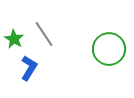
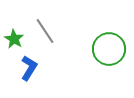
gray line: moved 1 px right, 3 px up
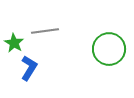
gray line: rotated 64 degrees counterclockwise
green star: moved 4 px down
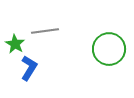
green star: moved 1 px right, 1 px down
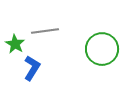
green circle: moved 7 px left
blue L-shape: moved 3 px right
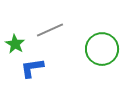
gray line: moved 5 px right, 1 px up; rotated 16 degrees counterclockwise
blue L-shape: rotated 130 degrees counterclockwise
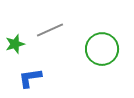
green star: rotated 24 degrees clockwise
blue L-shape: moved 2 px left, 10 px down
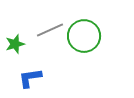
green circle: moved 18 px left, 13 px up
